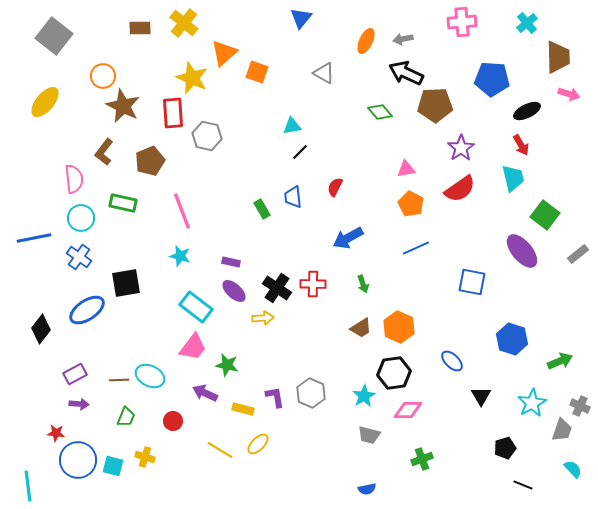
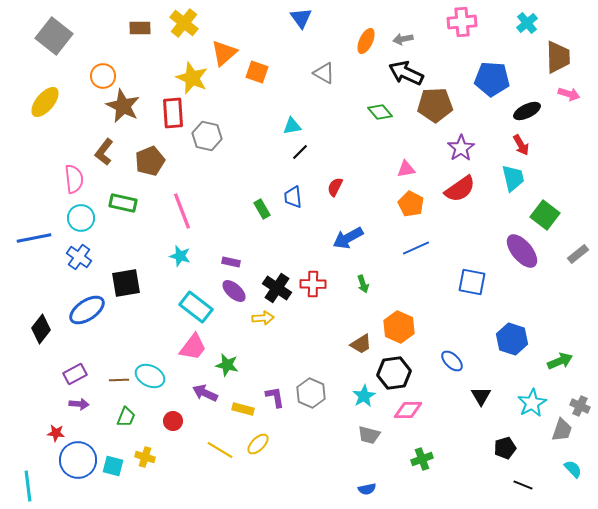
blue triangle at (301, 18): rotated 15 degrees counterclockwise
brown trapezoid at (361, 328): moved 16 px down
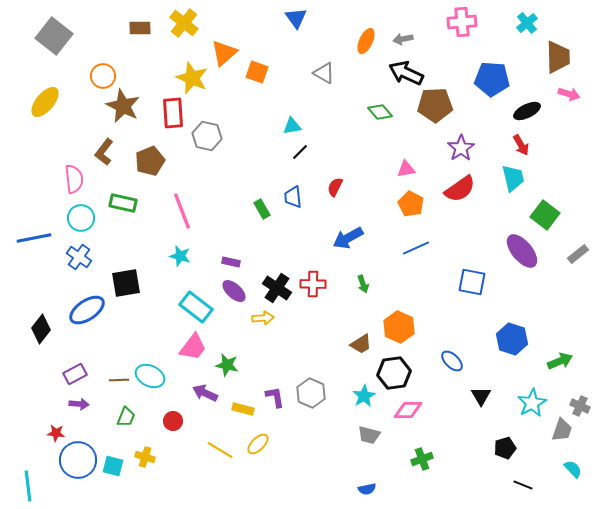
blue triangle at (301, 18): moved 5 px left
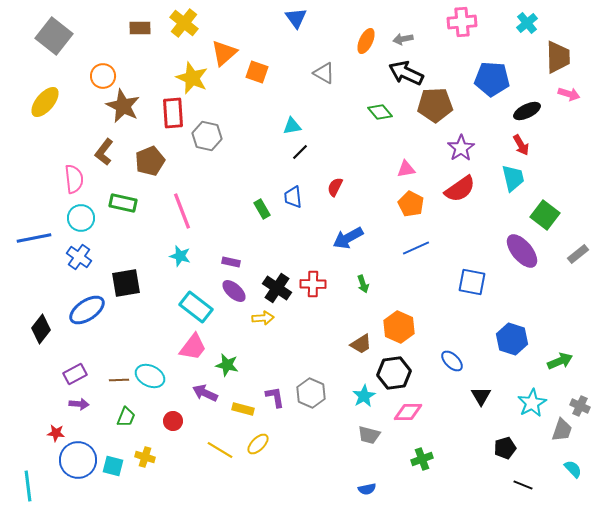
pink diamond at (408, 410): moved 2 px down
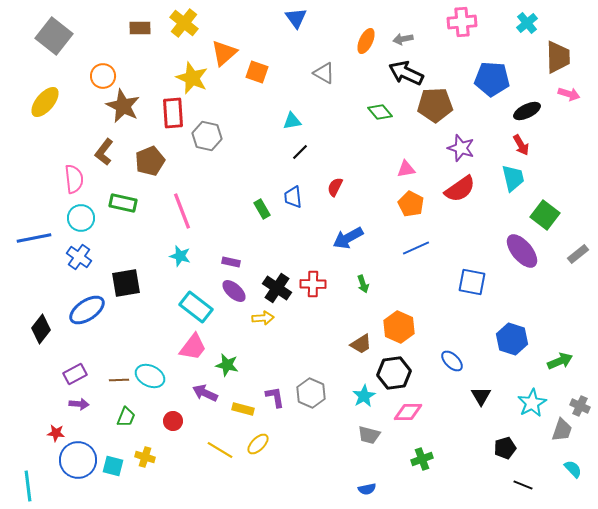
cyan triangle at (292, 126): moved 5 px up
purple star at (461, 148): rotated 20 degrees counterclockwise
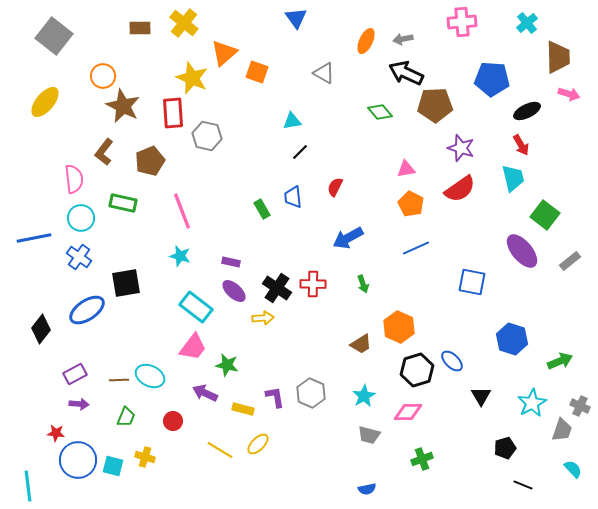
gray rectangle at (578, 254): moved 8 px left, 7 px down
black hexagon at (394, 373): moved 23 px right, 3 px up; rotated 8 degrees counterclockwise
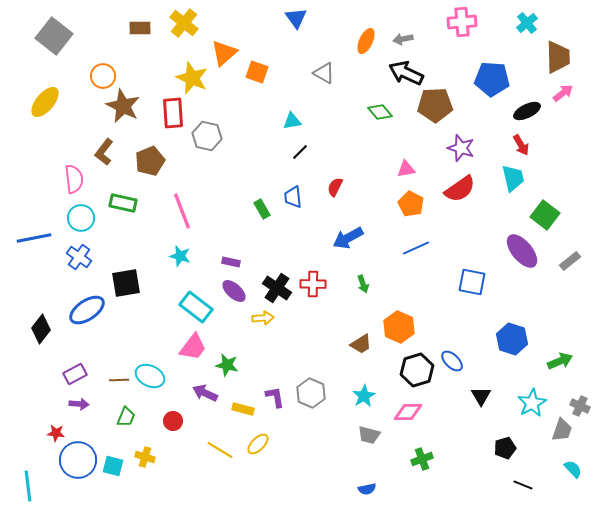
pink arrow at (569, 94): moved 6 px left, 1 px up; rotated 55 degrees counterclockwise
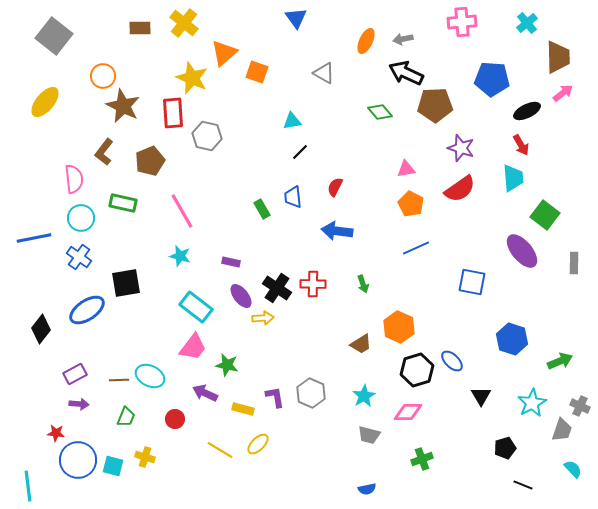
cyan trapezoid at (513, 178): rotated 8 degrees clockwise
pink line at (182, 211): rotated 9 degrees counterclockwise
blue arrow at (348, 238): moved 11 px left, 7 px up; rotated 36 degrees clockwise
gray rectangle at (570, 261): moved 4 px right, 2 px down; rotated 50 degrees counterclockwise
purple ellipse at (234, 291): moved 7 px right, 5 px down; rotated 10 degrees clockwise
red circle at (173, 421): moved 2 px right, 2 px up
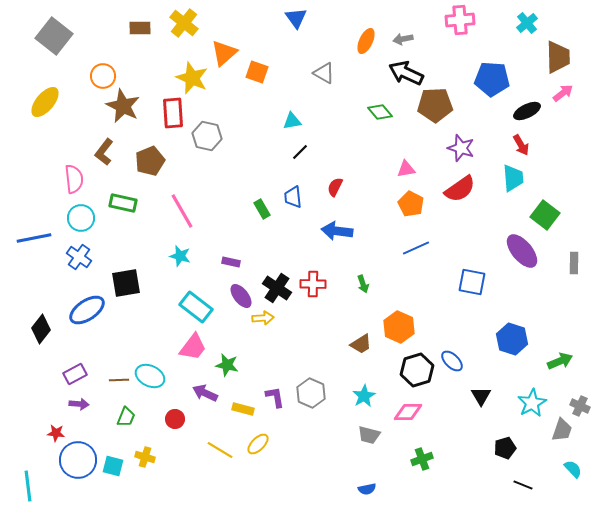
pink cross at (462, 22): moved 2 px left, 2 px up
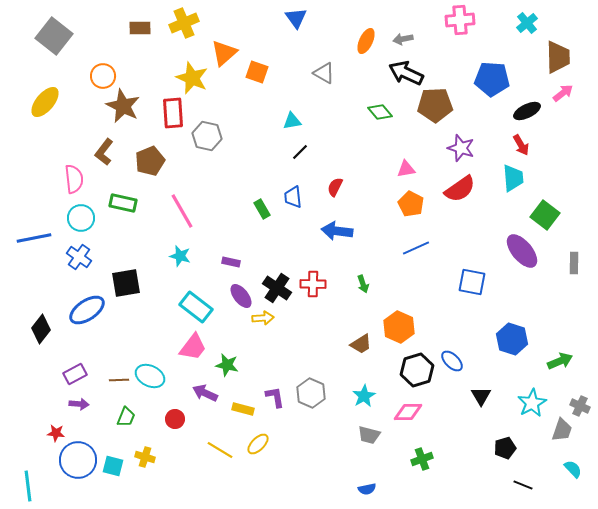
yellow cross at (184, 23): rotated 28 degrees clockwise
